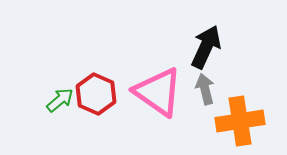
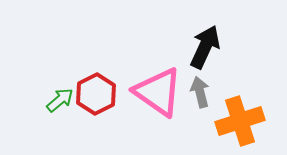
black arrow: moved 1 px left
gray arrow: moved 5 px left, 3 px down
red hexagon: rotated 9 degrees clockwise
orange cross: rotated 9 degrees counterclockwise
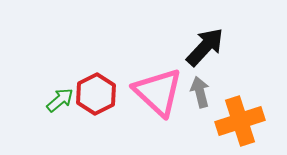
black arrow: rotated 18 degrees clockwise
pink triangle: rotated 8 degrees clockwise
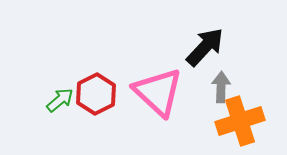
gray arrow: moved 21 px right, 5 px up; rotated 16 degrees clockwise
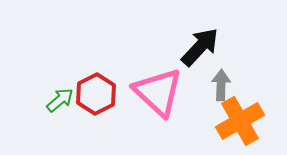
black arrow: moved 5 px left
gray arrow: moved 2 px up
orange cross: rotated 12 degrees counterclockwise
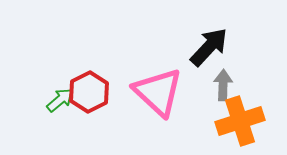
black arrow: moved 9 px right
gray arrow: moved 2 px right
red hexagon: moved 7 px left, 2 px up
orange cross: rotated 12 degrees clockwise
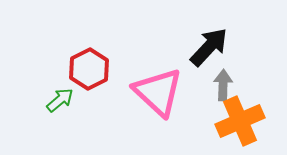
red hexagon: moved 23 px up
orange cross: rotated 6 degrees counterclockwise
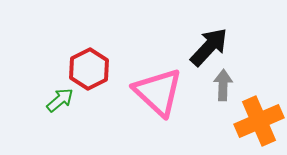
orange cross: moved 19 px right
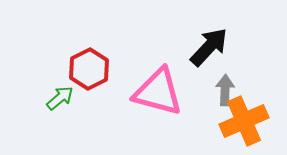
gray arrow: moved 2 px right, 5 px down
pink triangle: rotated 28 degrees counterclockwise
green arrow: moved 2 px up
orange cross: moved 15 px left
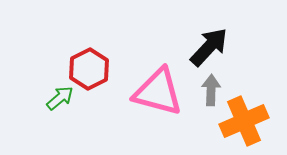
gray arrow: moved 14 px left
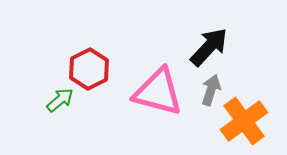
gray arrow: rotated 16 degrees clockwise
green arrow: moved 2 px down
orange cross: rotated 12 degrees counterclockwise
